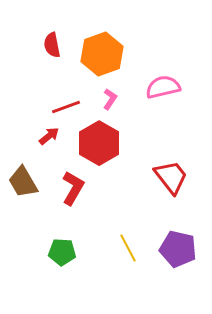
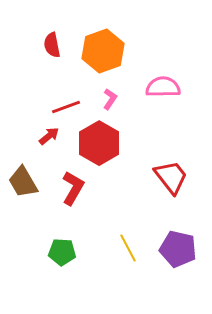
orange hexagon: moved 1 px right, 3 px up
pink semicircle: rotated 12 degrees clockwise
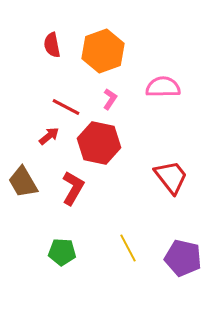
red line: rotated 48 degrees clockwise
red hexagon: rotated 18 degrees counterclockwise
purple pentagon: moved 5 px right, 9 px down
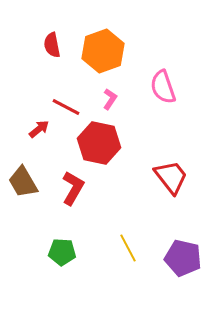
pink semicircle: rotated 108 degrees counterclockwise
red arrow: moved 10 px left, 7 px up
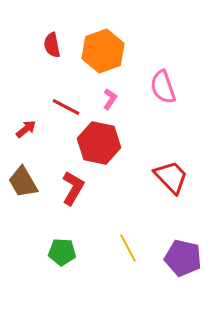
red arrow: moved 13 px left
red trapezoid: rotated 6 degrees counterclockwise
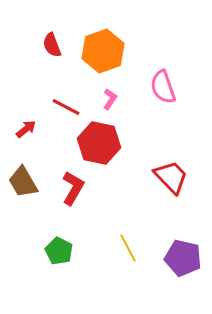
red semicircle: rotated 10 degrees counterclockwise
green pentagon: moved 3 px left, 1 px up; rotated 24 degrees clockwise
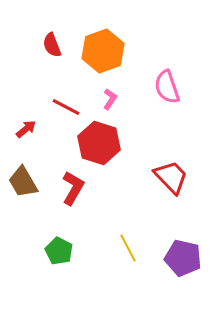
pink semicircle: moved 4 px right
red hexagon: rotated 6 degrees clockwise
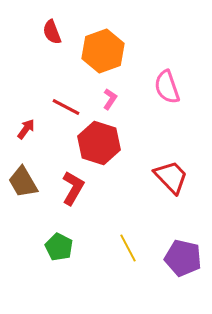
red semicircle: moved 13 px up
red arrow: rotated 15 degrees counterclockwise
green pentagon: moved 4 px up
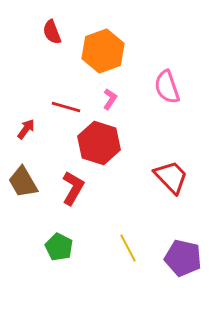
red line: rotated 12 degrees counterclockwise
